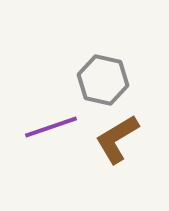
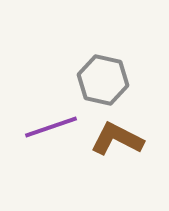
brown L-shape: rotated 58 degrees clockwise
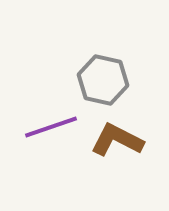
brown L-shape: moved 1 px down
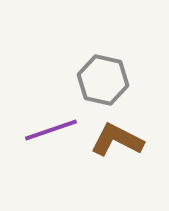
purple line: moved 3 px down
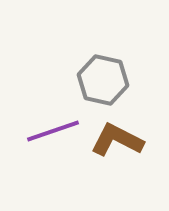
purple line: moved 2 px right, 1 px down
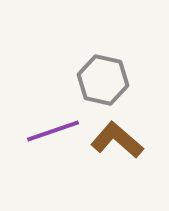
brown L-shape: rotated 14 degrees clockwise
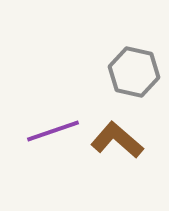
gray hexagon: moved 31 px right, 8 px up
